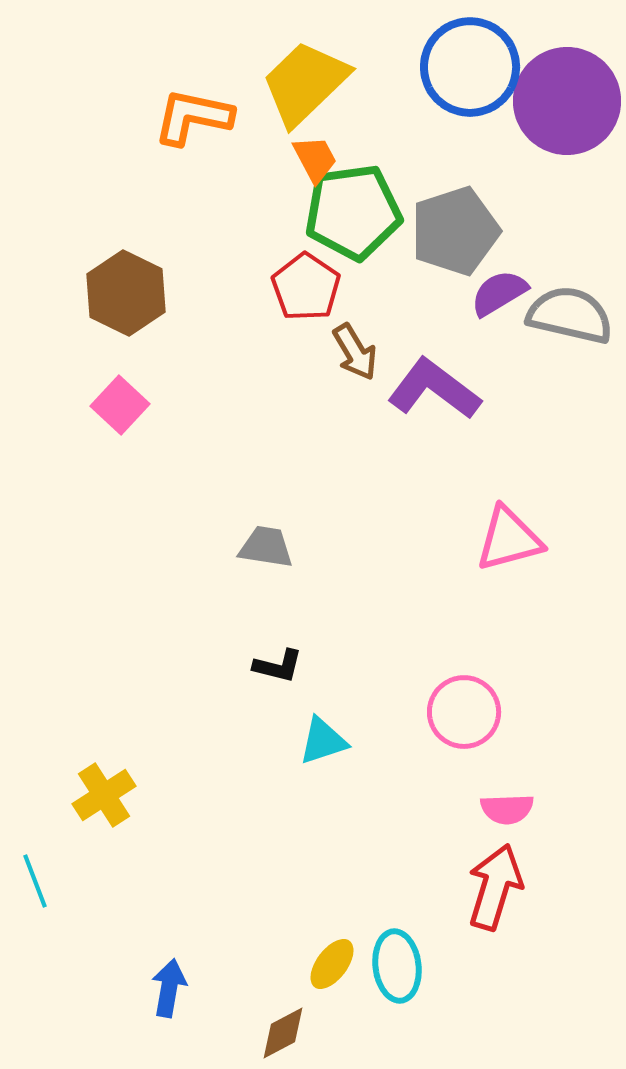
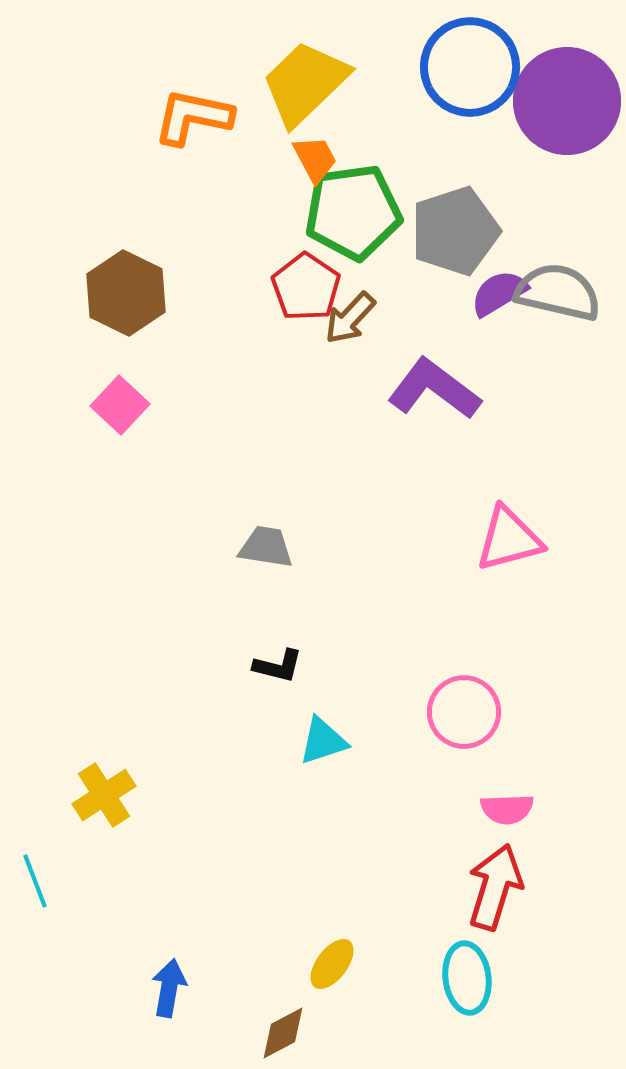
gray semicircle: moved 12 px left, 23 px up
brown arrow: moved 5 px left, 34 px up; rotated 74 degrees clockwise
cyan ellipse: moved 70 px right, 12 px down
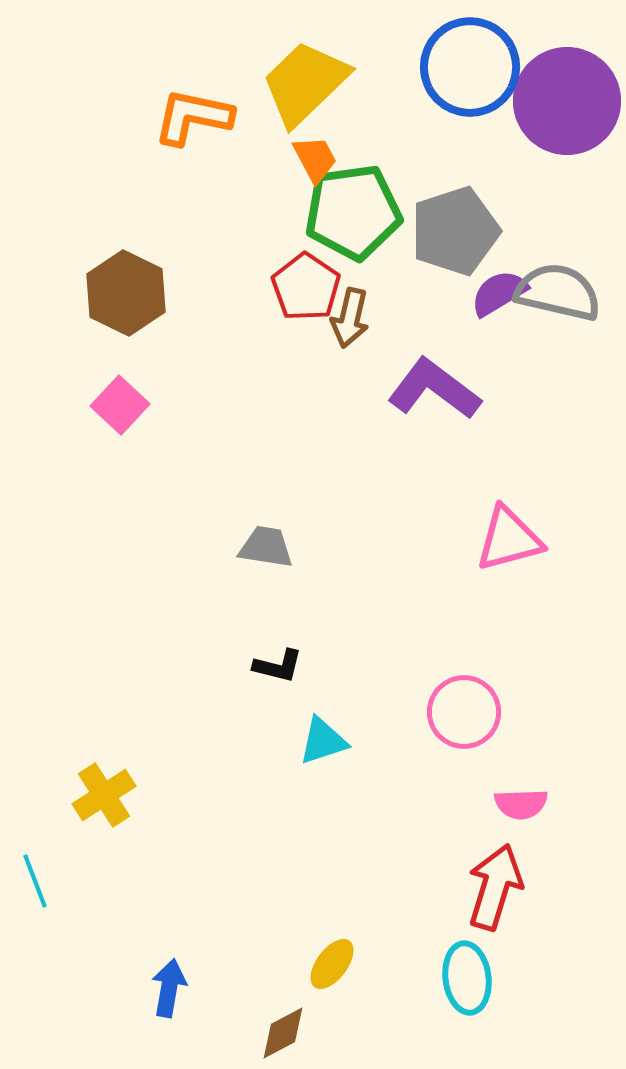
brown arrow: rotated 30 degrees counterclockwise
pink semicircle: moved 14 px right, 5 px up
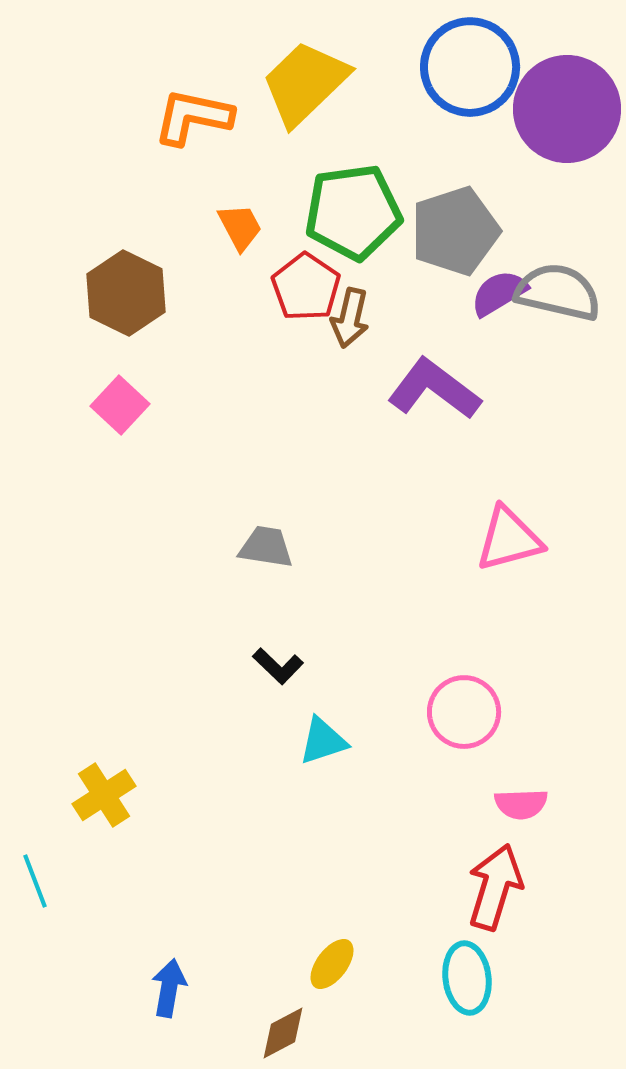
purple circle: moved 8 px down
orange trapezoid: moved 75 px left, 68 px down
black L-shape: rotated 30 degrees clockwise
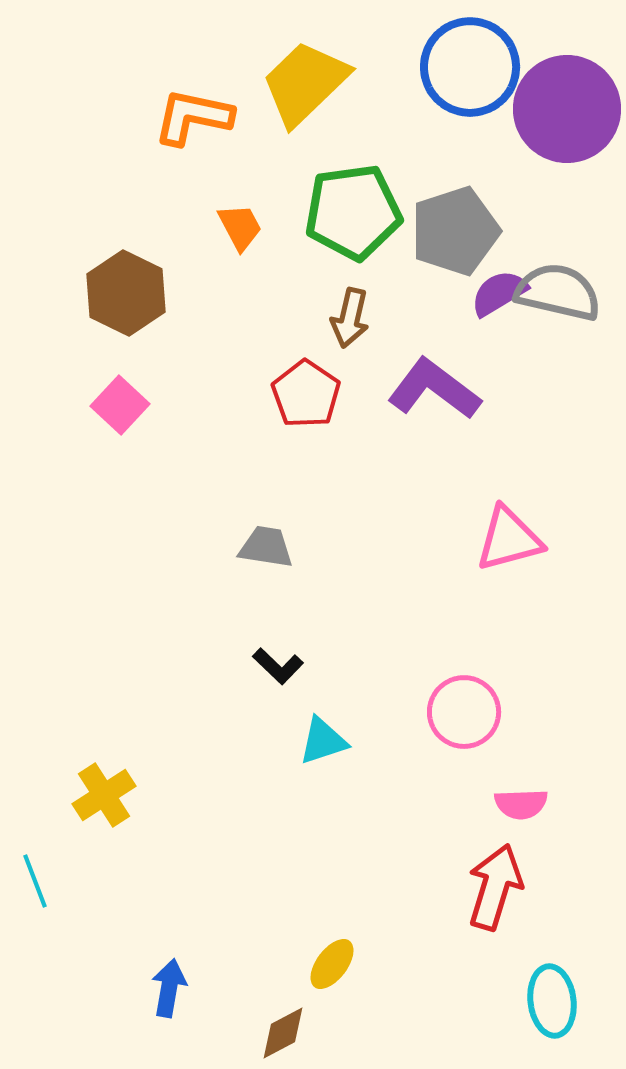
red pentagon: moved 107 px down
cyan ellipse: moved 85 px right, 23 px down
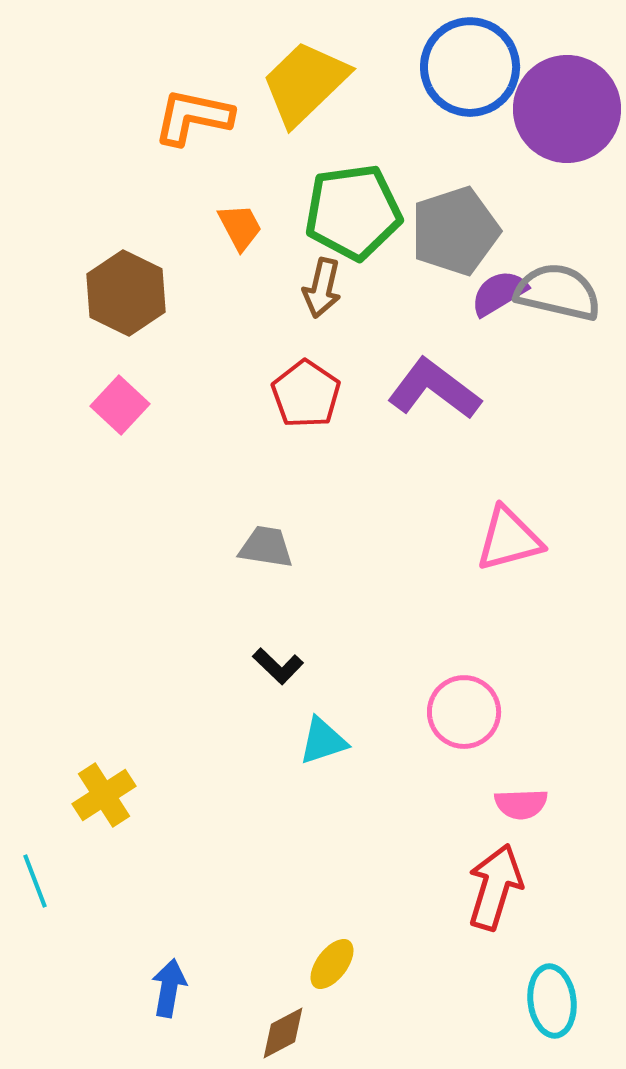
brown arrow: moved 28 px left, 30 px up
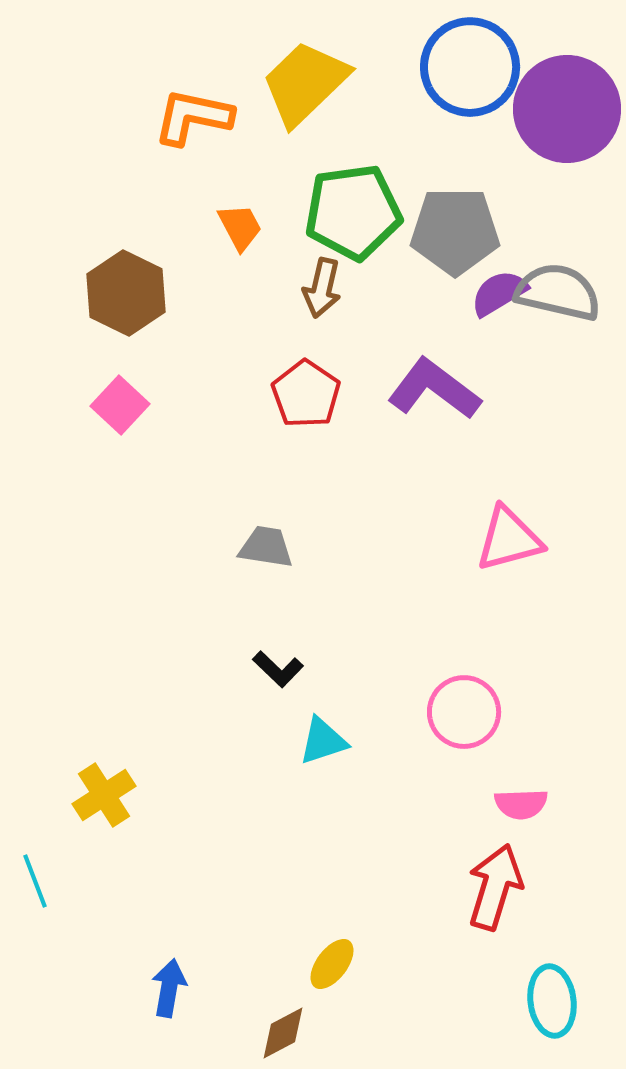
gray pentagon: rotated 18 degrees clockwise
black L-shape: moved 3 px down
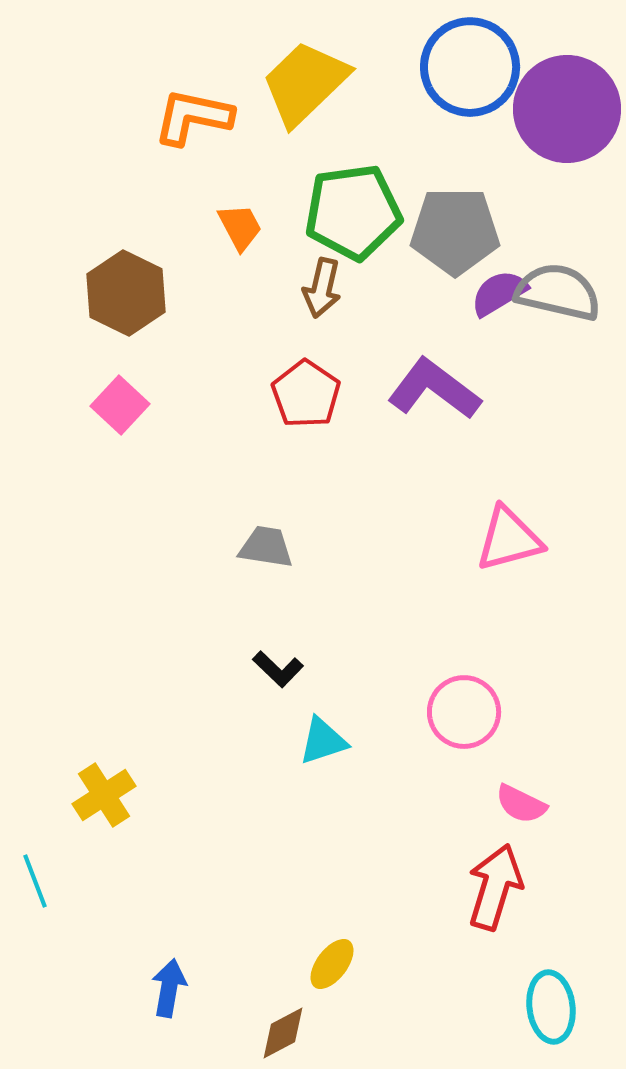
pink semicircle: rotated 28 degrees clockwise
cyan ellipse: moved 1 px left, 6 px down
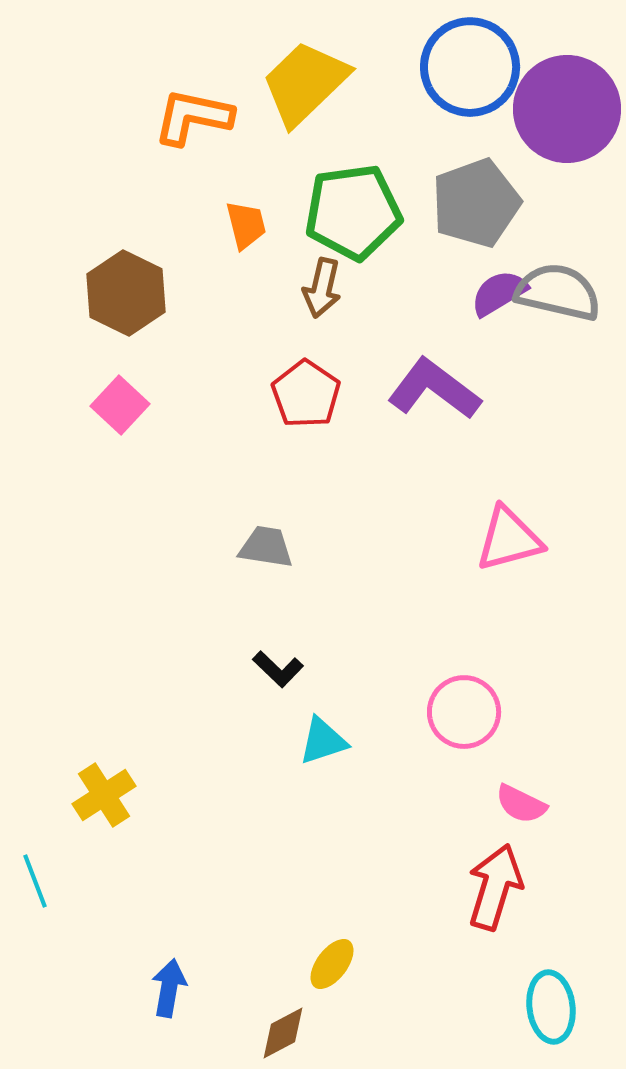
orange trapezoid: moved 6 px right, 2 px up; rotated 14 degrees clockwise
gray pentagon: moved 21 px right, 28 px up; rotated 20 degrees counterclockwise
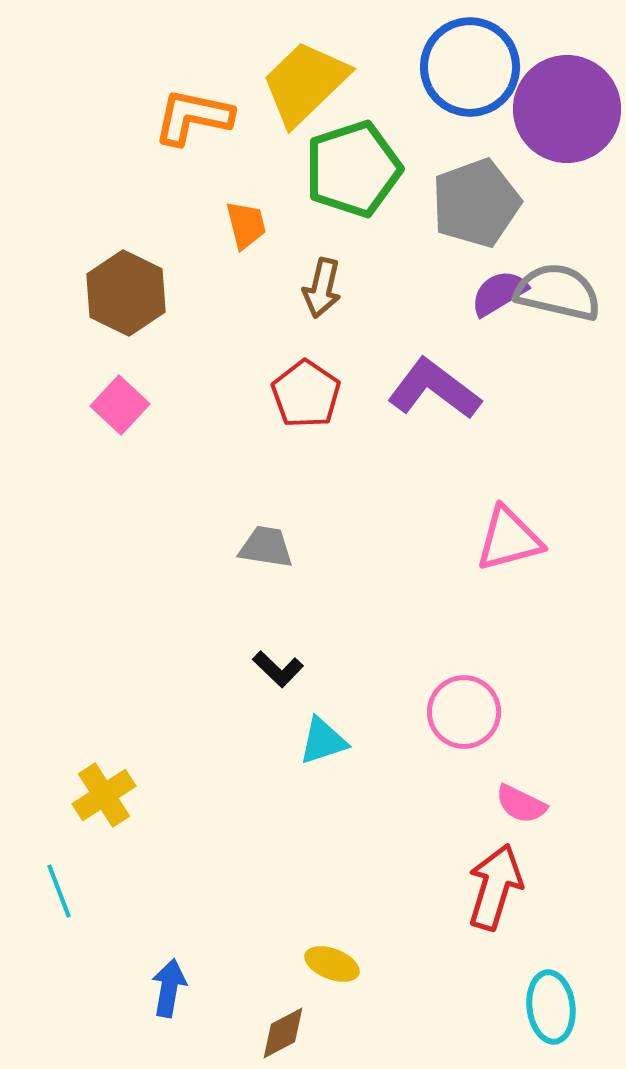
green pentagon: moved 43 px up; rotated 10 degrees counterclockwise
cyan line: moved 24 px right, 10 px down
yellow ellipse: rotated 74 degrees clockwise
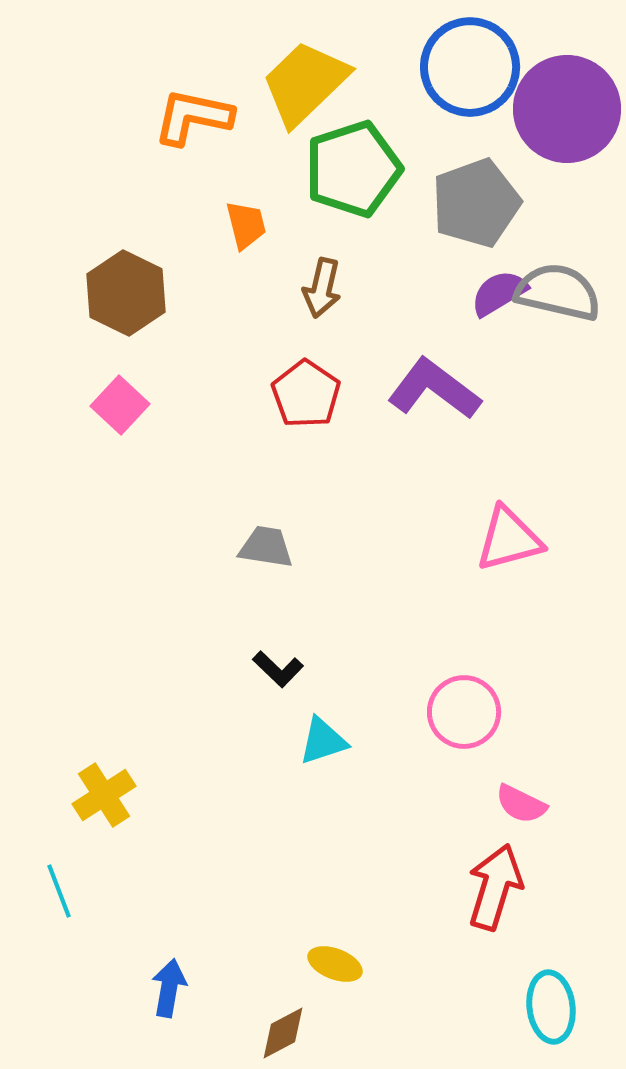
yellow ellipse: moved 3 px right
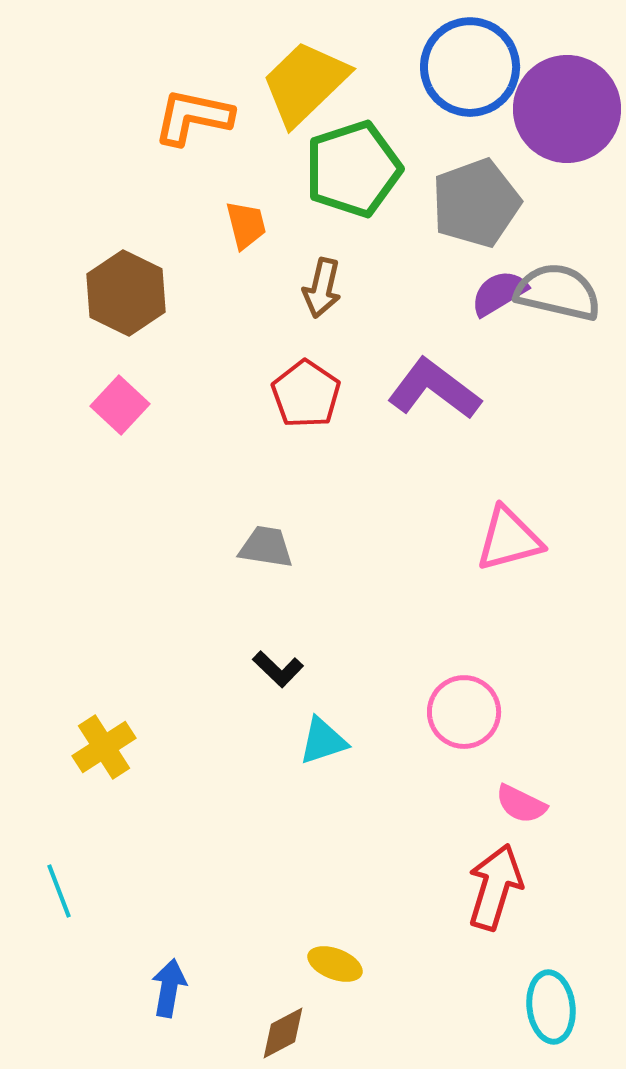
yellow cross: moved 48 px up
